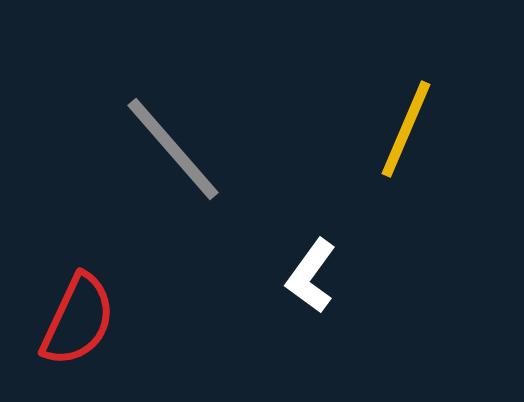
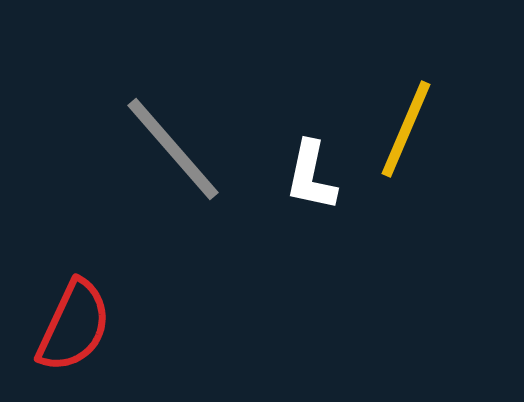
white L-shape: moved 100 px up; rotated 24 degrees counterclockwise
red semicircle: moved 4 px left, 6 px down
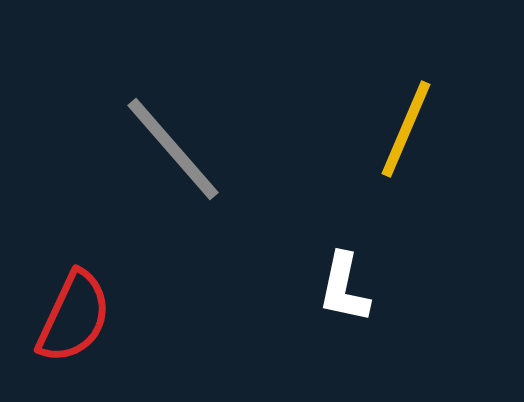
white L-shape: moved 33 px right, 112 px down
red semicircle: moved 9 px up
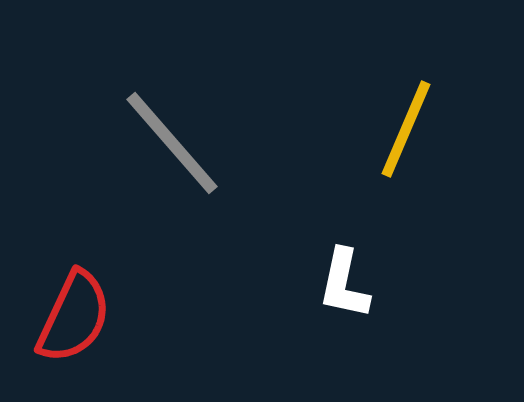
gray line: moved 1 px left, 6 px up
white L-shape: moved 4 px up
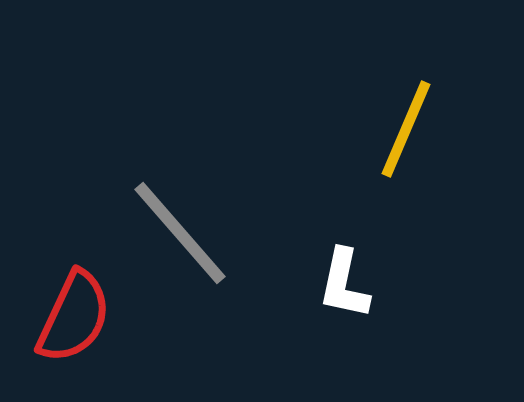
gray line: moved 8 px right, 90 px down
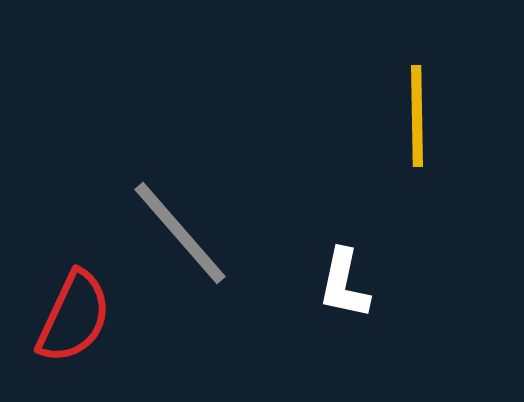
yellow line: moved 11 px right, 13 px up; rotated 24 degrees counterclockwise
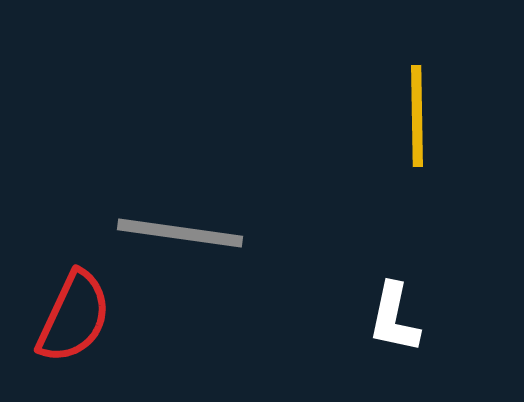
gray line: rotated 41 degrees counterclockwise
white L-shape: moved 50 px right, 34 px down
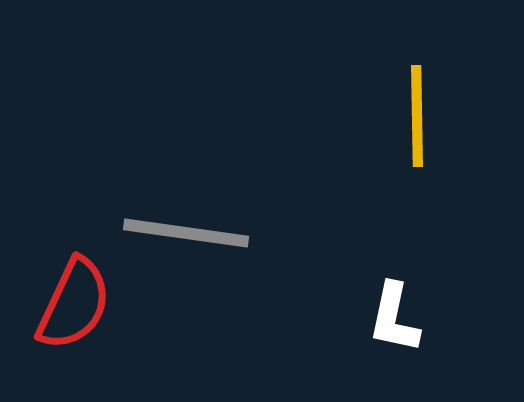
gray line: moved 6 px right
red semicircle: moved 13 px up
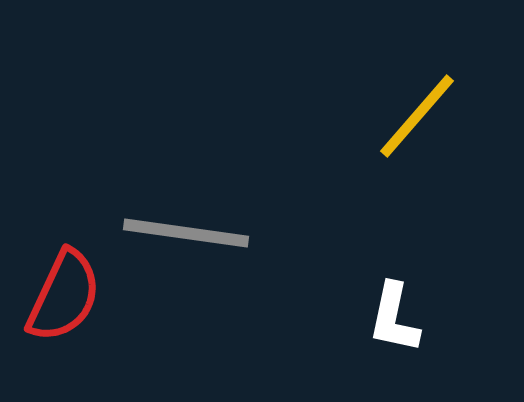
yellow line: rotated 42 degrees clockwise
red semicircle: moved 10 px left, 8 px up
